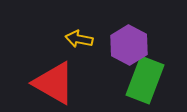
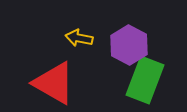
yellow arrow: moved 1 px up
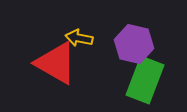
purple hexagon: moved 5 px right, 1 px up; rotated 15 degrees counterclockwise
red triangle: moved 2 px right, 20 px up
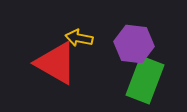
purple hexagon: rotated 6 degrees counterclockwise
